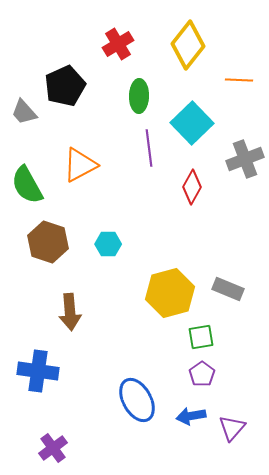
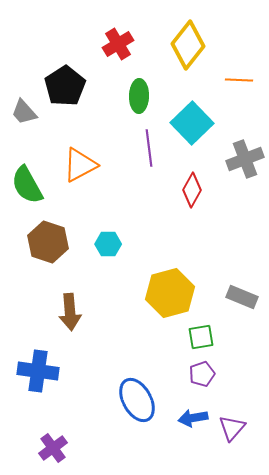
black pentagon: rotated 9 degrees counterclockwise
red diamond: moved 3 px down
gray rectangle: moved 14 px right, 8 px down
purple pentagon: rotated 15 degrees clockwise
blue arrow: moved 2 px right, 2 px down
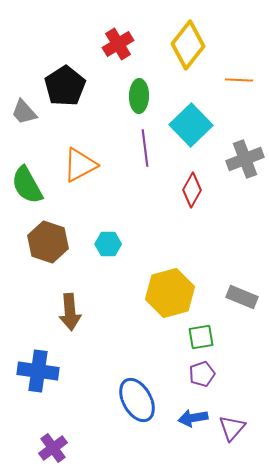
cyan square: moved 1 px left, 2 px down
purple line: moved 4 px left
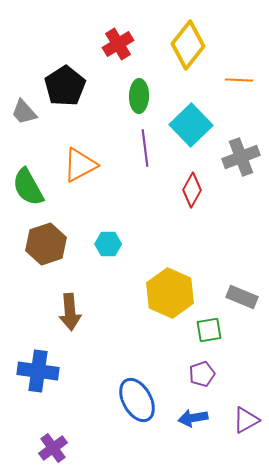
gray cross: moved 4 px left, 2 px up
green semicircle: moved 1 px right, 2 px down
brown hexagon: moved 2 px left, 2 px down; rotated 24 degrees clockwise
yellow hexagon: rotated 21 degrees counterclockwise
green square: moved 8 px right, 7 px up
purple triangle: moved 14 px right, 8 px up; rotated 20 degrees clockwise
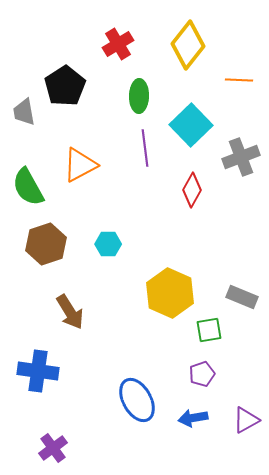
gray trapezoid: rotated 32 degrees clockwise
brown arrow: rotated 27 degrees counterclockwise
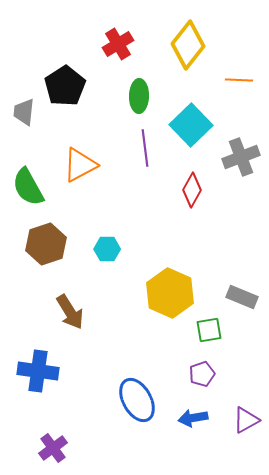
gray trapezoid: rotated 16 degrees clockwise
cyan hexagon: moved 1 px left, 5 px down
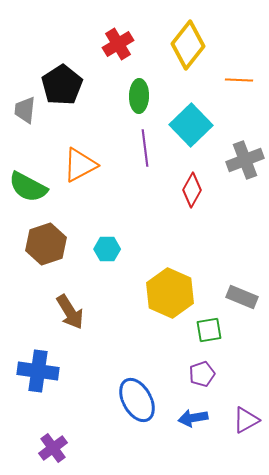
black pentagon: moved 3 px left, 1 px up
gray trapezoid: moved 1 px right, 2 px up
gray cross: moved 4 px right, 3 px down
green semicircle: rotated 33 degrees counterclockwise
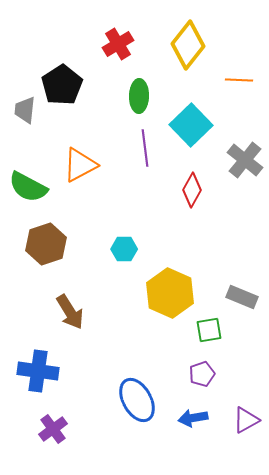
gray cross: rotated 30 degrees counterclockwise
cyan hexagon: moved 17 px right
purple cross: moved 19 px up
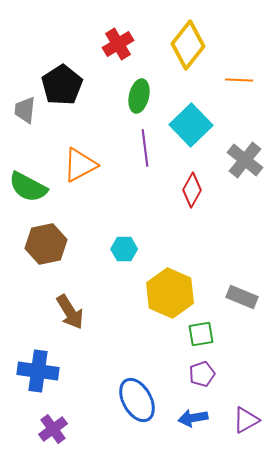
green ellipse: rotated 12 degrees clockwise
brown hexagon: rotated 6 degrees clockwise
green square: moved 8 px left, 4 px down
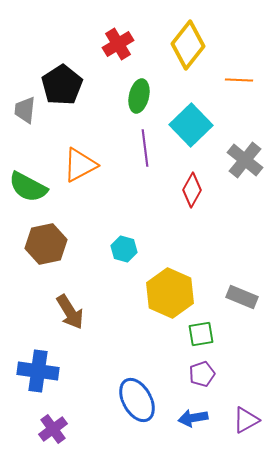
cyan hexagon: rotated 15 degrees clockwise
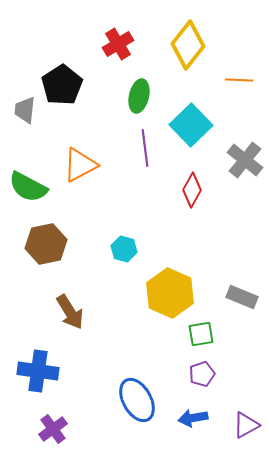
purple triangle: moved 5 px down
